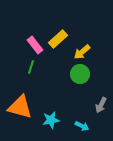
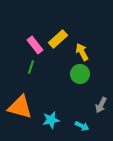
yellow arrow: rotated 102 degrees clockwise
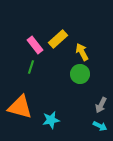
cyan arrow: moved 18 px right
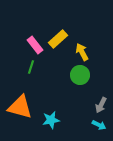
green circle: moved 1 px down
cyan arrow: moved 1 px left, 1 px up
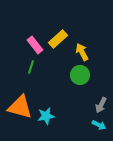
cyan star: moved 5 px left, 4 px up
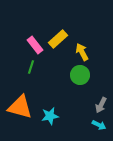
cyan star: moved 4 px right
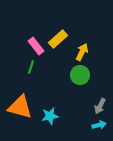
pink rectangle: moved 1 px right, 1 px down
yellow arrow: rotated 54 degrees clockwise
gray arrow: moved 1 px left, 1 px down
cyan arrow: rotated 40 degrees counterclockwise
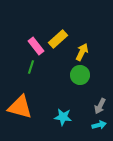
cyan star: moved 13 px right, 1 px down; rotated 18 degrees clockwise
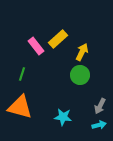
green line: moved 9 px left, 7 px down
